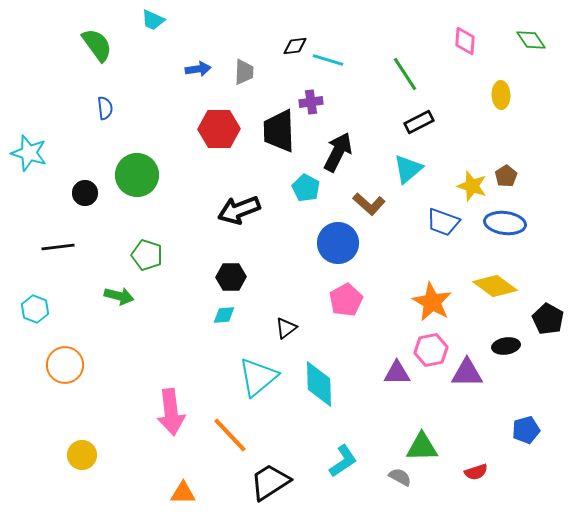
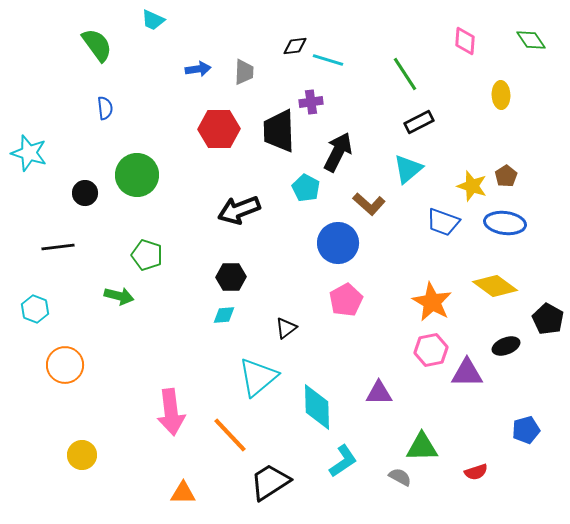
black ellipse at (506, 346): rotated 12 degrees counterclockwise
purple triangle at (397, 373): moved 18 px left, 20 px down
cyan diamond at (319, 384): moved 2 px left, 23 px down
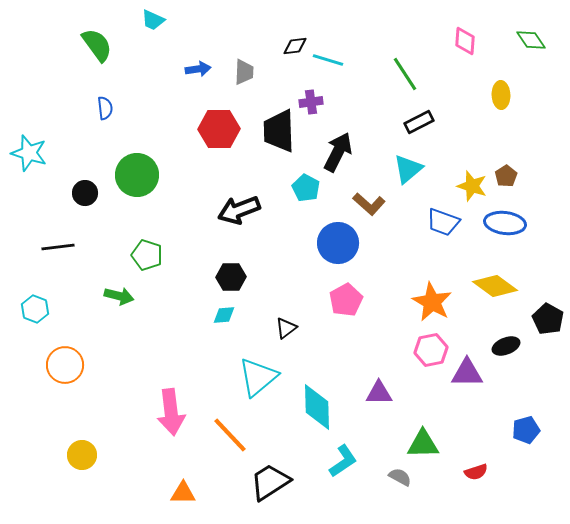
green triangle at (422, 447): moved 1 px right, 3 px up
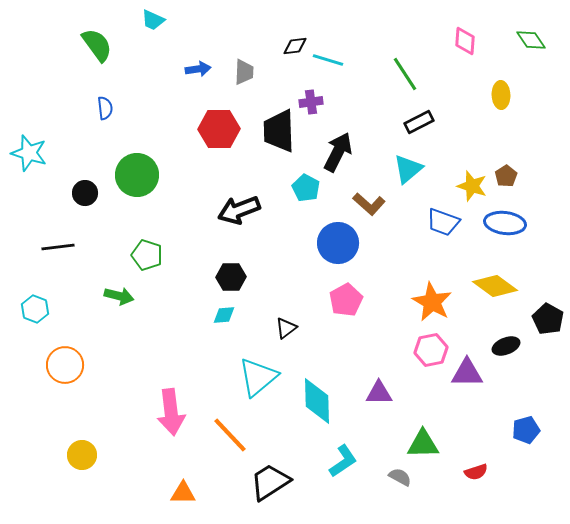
cyan diamond at (317, 407): moved 6 px up
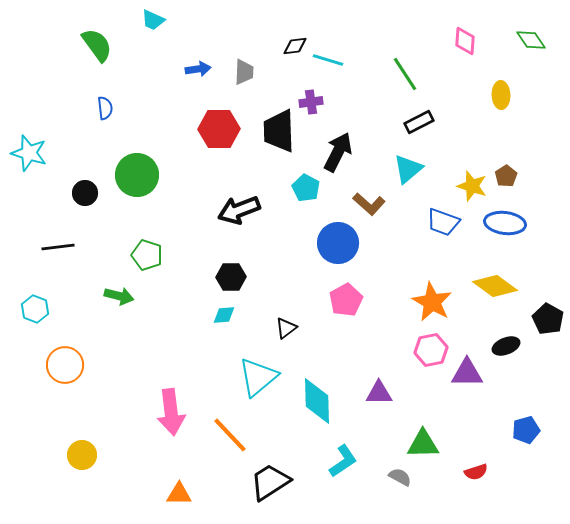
orange triangle at (183, 493): moved 4 px left, 1 px down
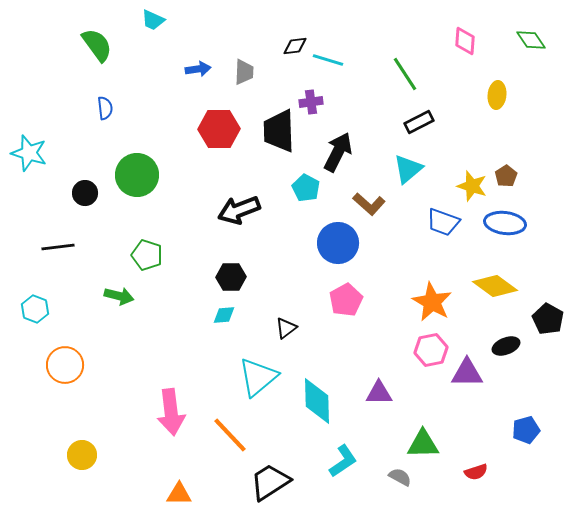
yellow ellipse at (501, 95): moved 4 px left; rotated 8 degrees clockwise
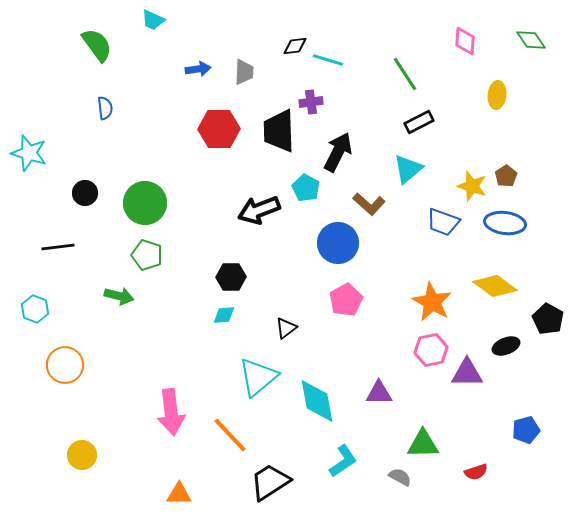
green circle at (137, 175): moved 8 px right, 28 px down
black arrow at (239, 210): moved 20 px right
cyan diamond at (317, 401): rotated 9 degrees counterclockwise
